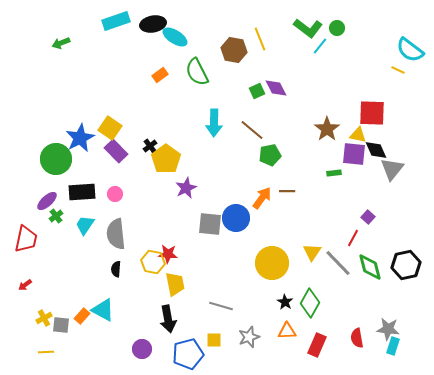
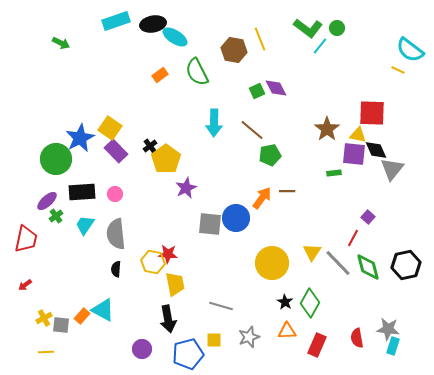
green arrow at (61, 43): rotated 132 degrees counterclockwise
green diamond at (370, 267): moved 2 px left
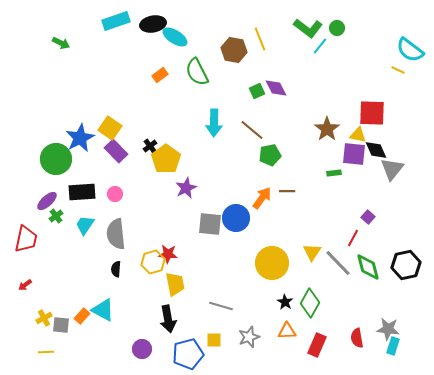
yellow hexagon at (153, 262): rotated 25 degrees counterclockwise
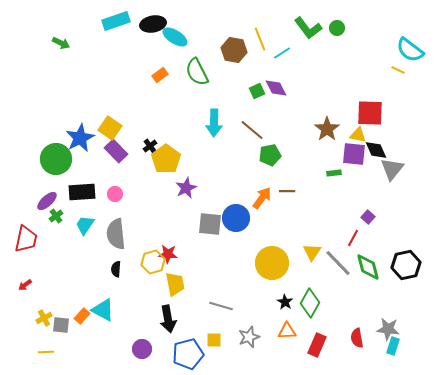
green L-shape at (308, 28): rotated 16 degrees clockwise
cyan line at (320, 46): moved 38 px left, 7 px down; rotated 18 degrees clockwise
red square at (372, 113): moved 2 px left
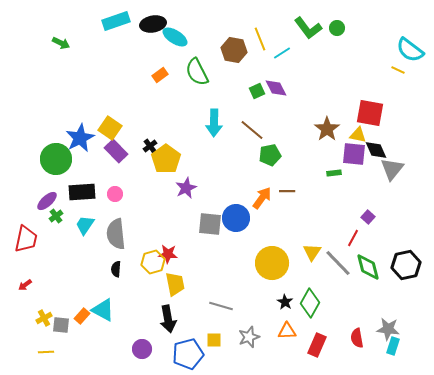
red square at (370, 113): rotated 8 degrees clockwise
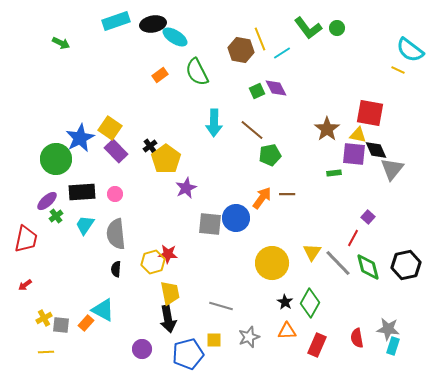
brown hexagon at (234, 50): moved 7 px right
brown line at (287, 191): moved 3 px down
yellow trapezoid at (175, 284): moved 5 px left, 9 px down
orange rectangle at (82, 316): moved 4 px right, 7 px down
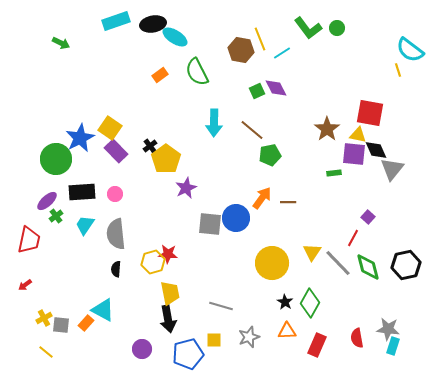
yellow line at (398, 70): rotated 48 degrees clockwise
brown line at (287, 194): moved 1 px right, 8 px down
red trapezoid at (26, 239): moved 3 px right, 1 px down
yellow line at (46, 352): rotated 42 degrees clockwise
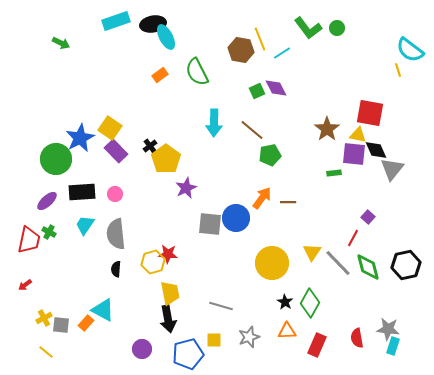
cyan ellipse at (175, 37): moved 9 px left; rotated 30 degrees clockwise
green cross at (56, 216): moved 7 px left, 16 px down; rotated 24 degrees counterclockwise
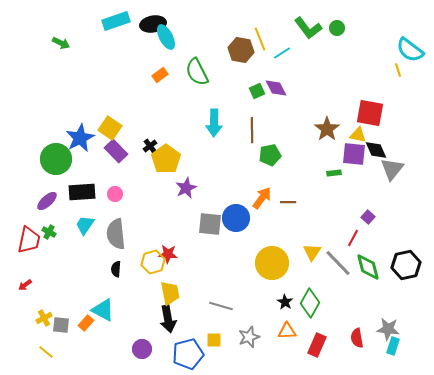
brown line at (252, 130): rotated 50 degrees clockwise
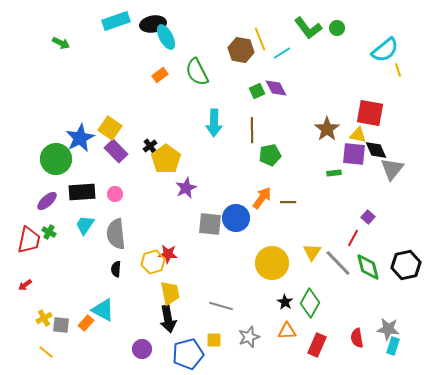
cyan semicircle at (410, 50): moved 25 px left; rotated 76 degrees counterclockwise
